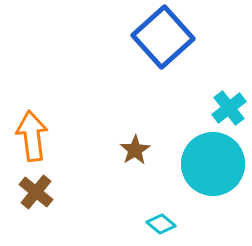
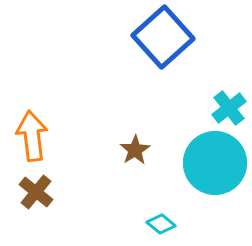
cyan circle: moved 2 px right, 1 px up
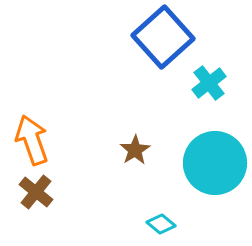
cyan cross: moved 20 px left, 25 px up
orange arrow: moved 4 px down; rotated 12 degrees counterclockwise
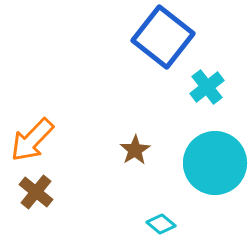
blue square: rotated 10 degrees counterclockwise
cyan cross: moved 2 px left, 4 px down
orange arrow: rotated 117 degrees counterclockwise
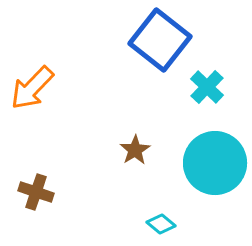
blue square: moved 3 px left, 3 px down
cyan cross: rotated 8 degrees counterclockwise
orange arrow: moved 52 px up
brown cross: rotated 20 degrees counterclockwise
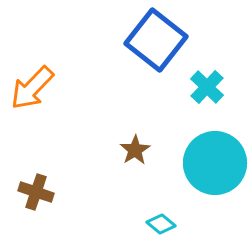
blue square: moved 4 px left
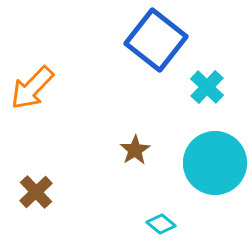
brown cross: rotated 28 degrees clockwise
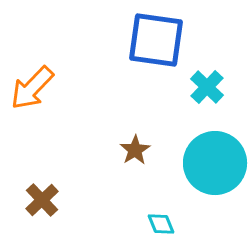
blue square: rotated 30 degrees counterclockwise
brown cross: moved 6 px right, 8 px down
cyan diamond: rotated 28 degrees clockwise
